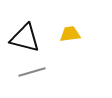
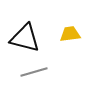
gray line: moved 2 px right
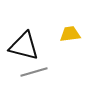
black triangle: moved 1 px left, 8 px down
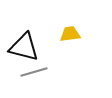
black triangle: moved 1 px down
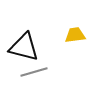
yellow trapezoid: moved 5 px right, 1 px down
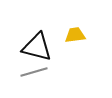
black triangle: moved 13 px right
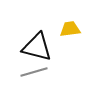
yellow trapezoid: moved 5 px left, 6 px up
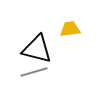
black triangle: moved 2 px down
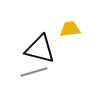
black triangle: moved 3 px right
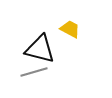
yellow trapezoid: rotated 35 degrees clockwise
